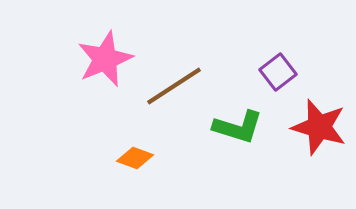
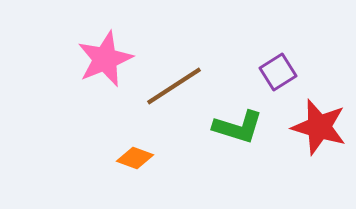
purple square: rotated 6 degrees clockwise
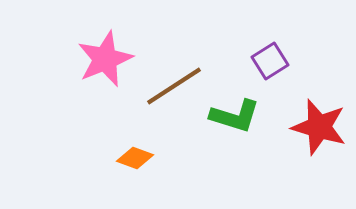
purple square: moved 8 px left, 11 px up
green L-shape: moved 3 px left, 11 px up
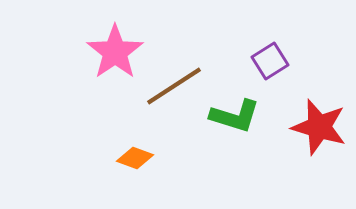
pink star: moved 10 px right, 7 px up; rotated 12 degrees counterclockwise
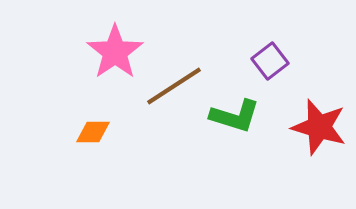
purple square: rotated 6 degrees counterclockwise
orange diamond: moved 42 px left, 26 px up; rotated 21 degrees counterclockwise
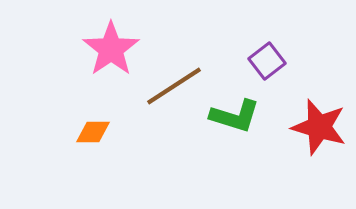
pink star: moved 4 px left, 3 px up
purple square: moved 3 px left
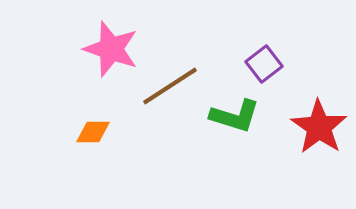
pink star: rotated 18 degrees counterclockwise
purple square: moved 3 px left, 3 px down
brown line: moved 4 px left
red star: rotated 18 degrees clockwise
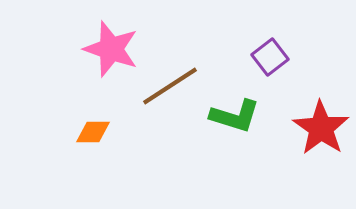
purple square: moved 6 px right, 7 px up
red star: moved 2 px right, 1 px down
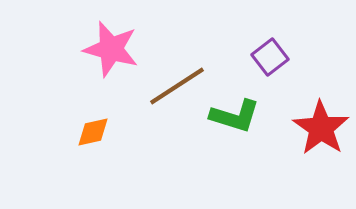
pink star: rotated 4 degrees counterclockwise
brown line: moved 7 px right
orange diamond: rotated 12 degrees counterclockwise
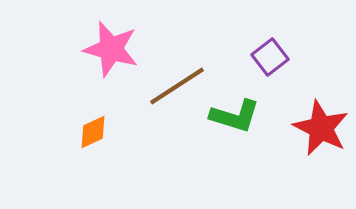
red star: rotated 8 degrees counterclockwise
orange diamond: rotated 12 degrees counterclockwise
